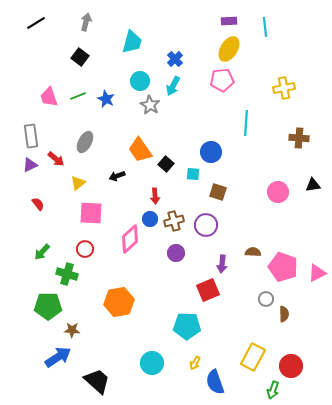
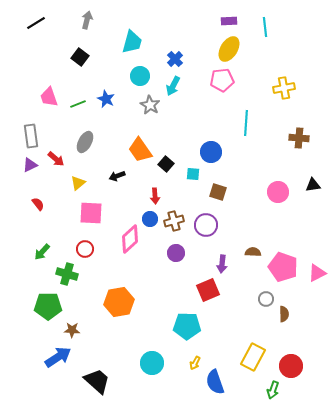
gray arrow at (86, 22): moved 1 px right, 2 px up
cyan circle at (140, 81): moved 5 px up
green line at (78, 96): moved 8 px down
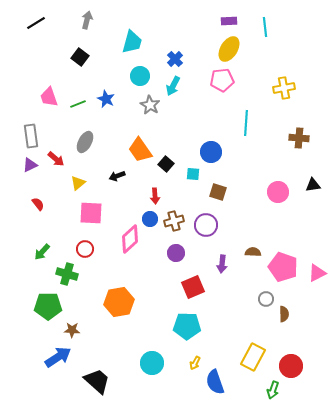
red square at (208, 290): moved 15 px left, 3 px up
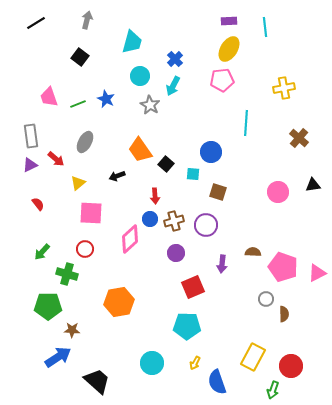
brown cross at (299, 138): rotated 36 degrees clockwise
blue semicircle at (215, 382): moved 2 px right
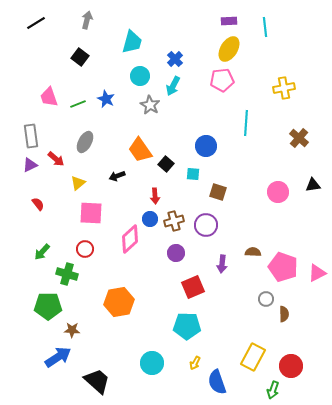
blue circle at (211, 152): moved 5 px left, 6 px up
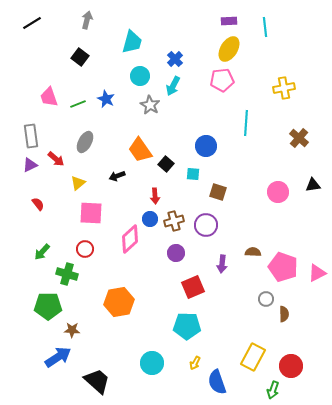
black line at (36, 23): moved 4 px left
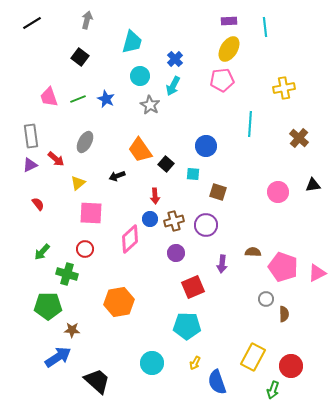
green line at (78, 104): moved 5 px up
cyan line at (246, 123): moved 4 px right, 1 px down
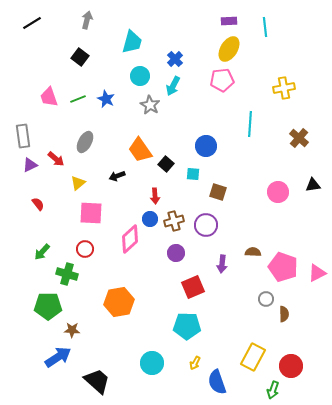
gray rectangle at (31, 136): moved 8 px left
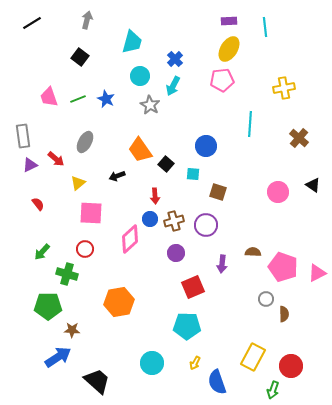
black triangle at (313, 185): rotated 42 degrees clockwise
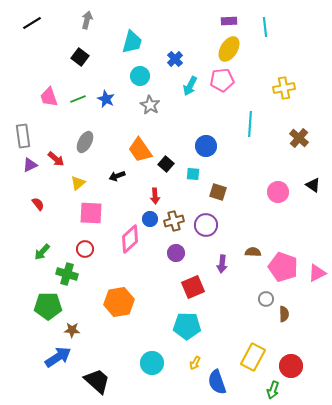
cyan arrow at (173, 86): moved 17 px right
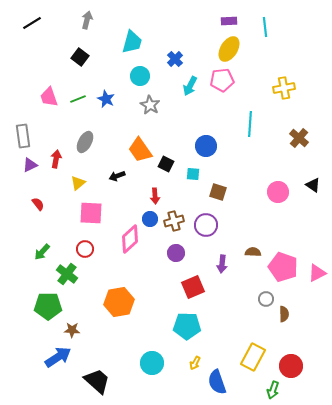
red arrow at (56, 159): rotated 120 degrees counterclockwise
black square at (166, 164): rotated 14 degrees counterclockwise
green cross at (67, 274): rotated 20 degrees clockwise
